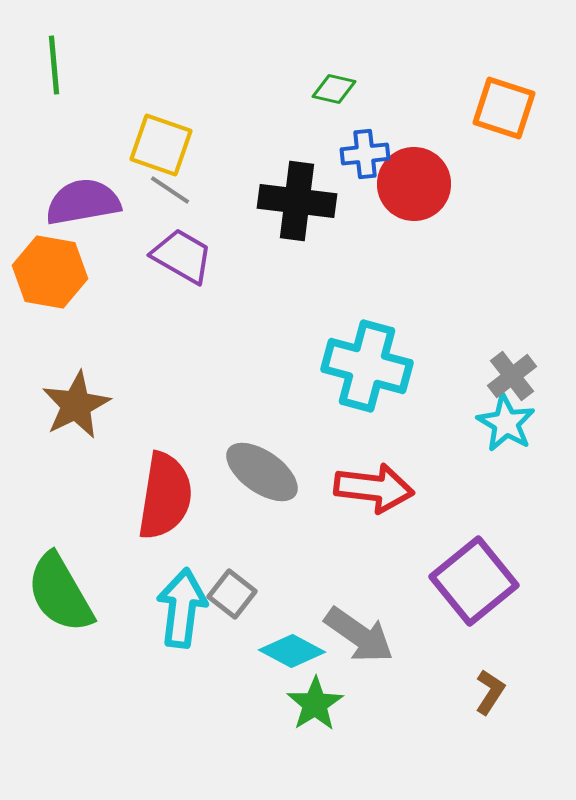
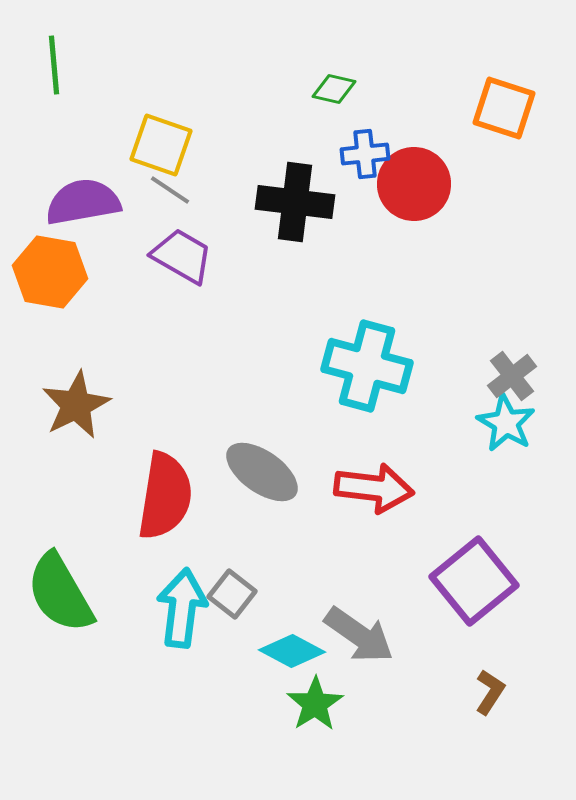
black cross: moved 2 px left, 1 px down
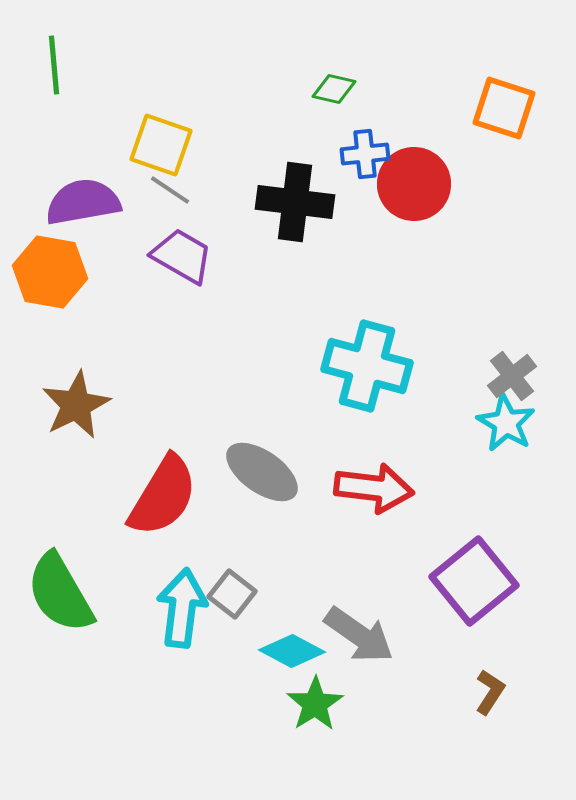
red semicircle: moved 2 px left; rotated 22 degrees clockwise
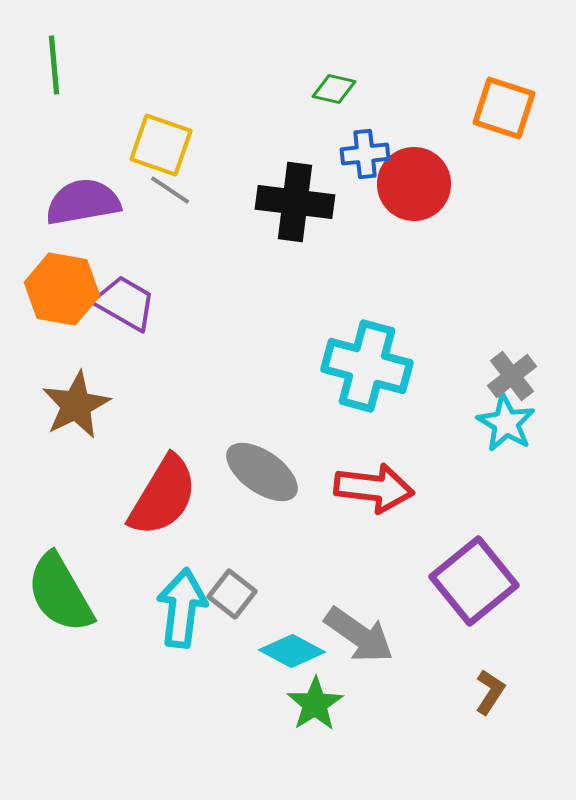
purple trapezoid: moved 57 px left, 47 px down
orange hexagon: moved 12 px right, 17 px down
